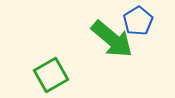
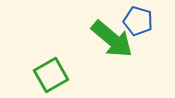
blue pentagon: rotated 24 degrees counterclockwise
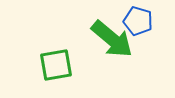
green square: moved 5 px right, 10 px up; rotated 20 degrees clockwise
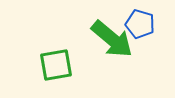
blue pentagon: moved 2 px right, 3 px down
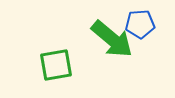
blue pentagon: rotated 20 degrees counterclockwise
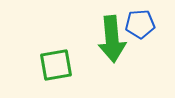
green arrow: rotated 45 degrees clockwise
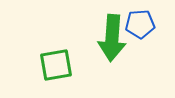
green arrow: moved 1 px up; rotated 9 degrees clockwise
